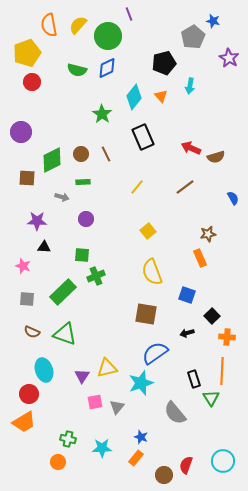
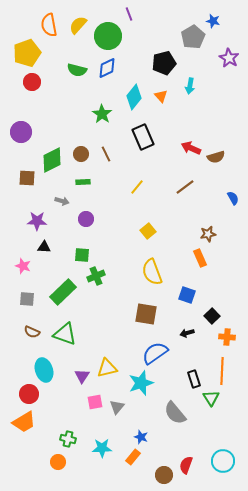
gray arrow at (62, 197): moved 4 px down
orange rectangle at (136, 458): moved 3 px left, 1 px up
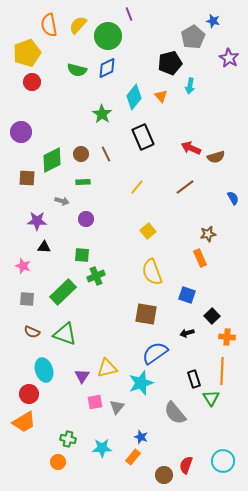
black pentagon at (164, 63): moved 6 px right
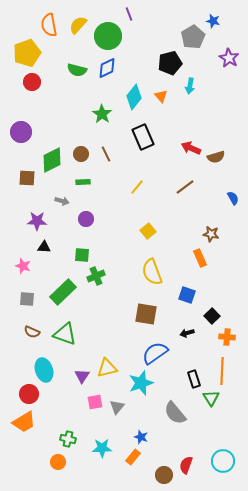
brown star at (208, 234): moved 3 px right; rotated 21 degrees clockwise
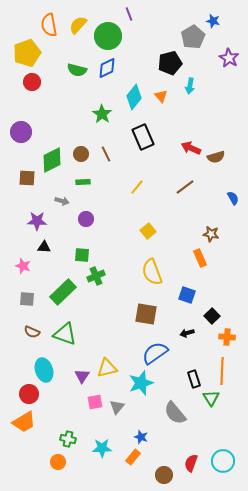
red semicircle at (186, 465): moved 5 px right, 2 px up
